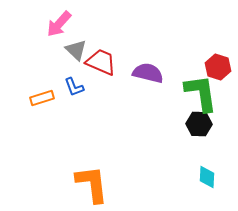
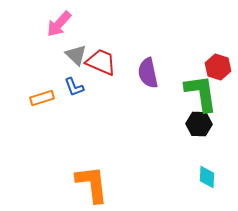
gray triangle: moved 5 px down
purple semicircle: rotated 116 degrees counterclockwise
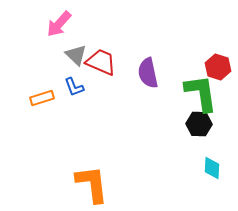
cyan diamond: moved 5 px right, 9 px up
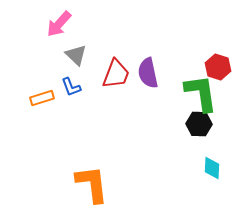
red trapezoid: moved 15 px right, 12 px down; rotated 88 degrees clockwise
blue L-shape: moved 3 px left
